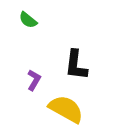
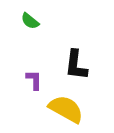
green semicircle: moved 2 px right, 1 px down
purple L-shape: rotated 30 degrees counterclockwise
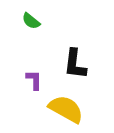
green semicircle: moved 1 px right
black L-shape: moved 1 px left, 1 px up
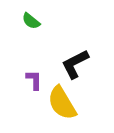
black L-shape: rotated 56 degrees clockwise
yellow semicircle: moved 4 px left, 6 px up; rotated 150 degrees counterclockwise
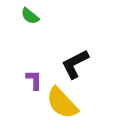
green semicircle: moved 1 px left, 5 px up
yellow semicircle: rotated 12 degrees counterclockwise
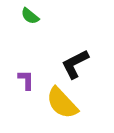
purple L-shape: moved 8 px left
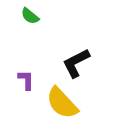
black L-shape: moved 1 px right, 1 px up
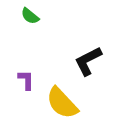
black L-shape: moved 12 px right, 2 px up
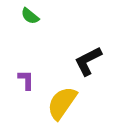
yellow semicircle: rotated 78 degrees clockwise
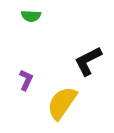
green semicircle: moved 1 px right; rotated 36 degrees counterclockwise
purple L-shape: rotated 25 degrees clockwise
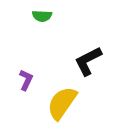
green semicircle: moved 11 px right
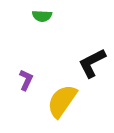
black L-shape: moved 4 px right, 2 px down
yellow semicircle: moved 2 px up
